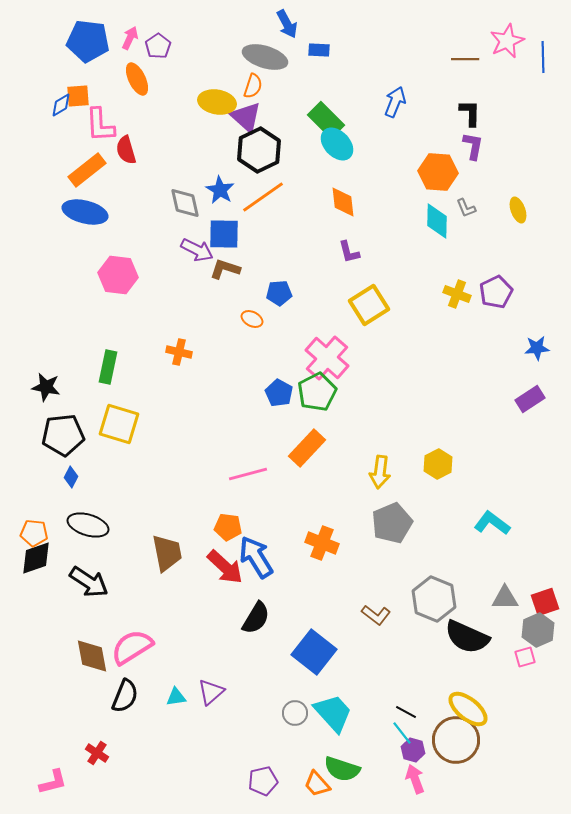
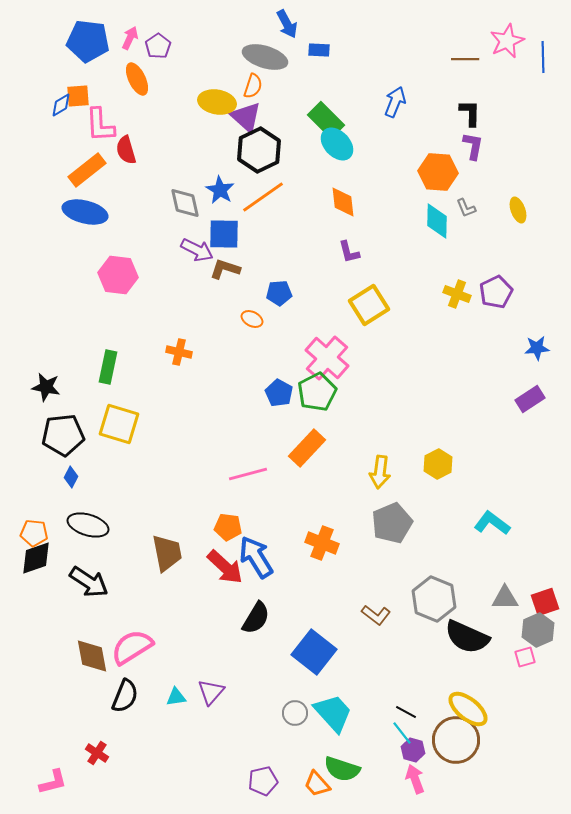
purple triangle at (211, 692): rotated 8 degrees counterclockwise
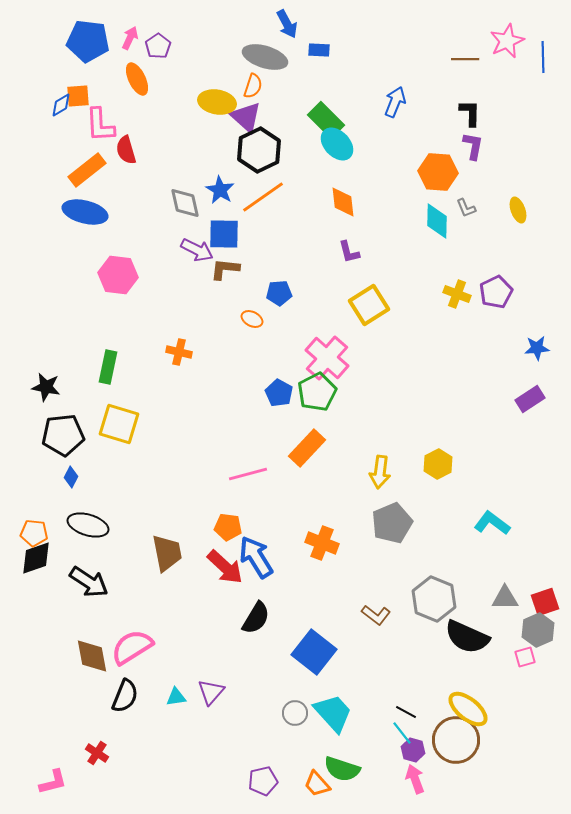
brown L-shape at (225, 269): rotated 12 degrees counterclockwise
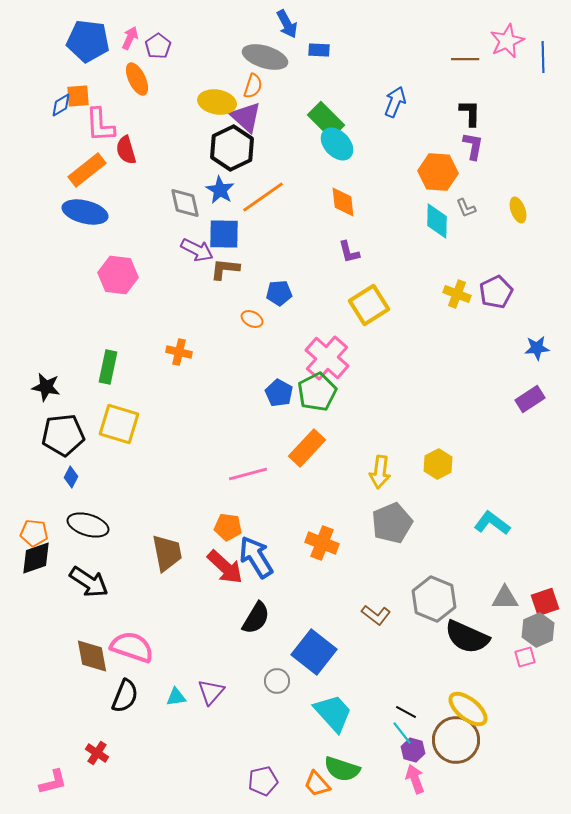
black hexagon at (259, 150): moved 27 px left, 2 px up
pink semicircle at (132, 647): rotated 51 degrees clockwise
gray circle at (295, 713): moved 18 px left, 32 px up
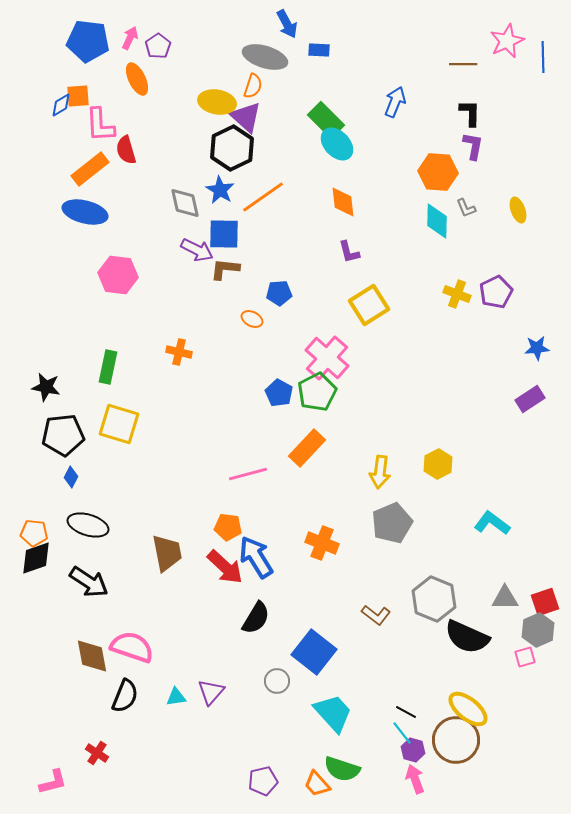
brown line at (465, 59): moved 2 px left, 5 px down
orange rectangle at (87, 170): moved 3 px right, 1 px up
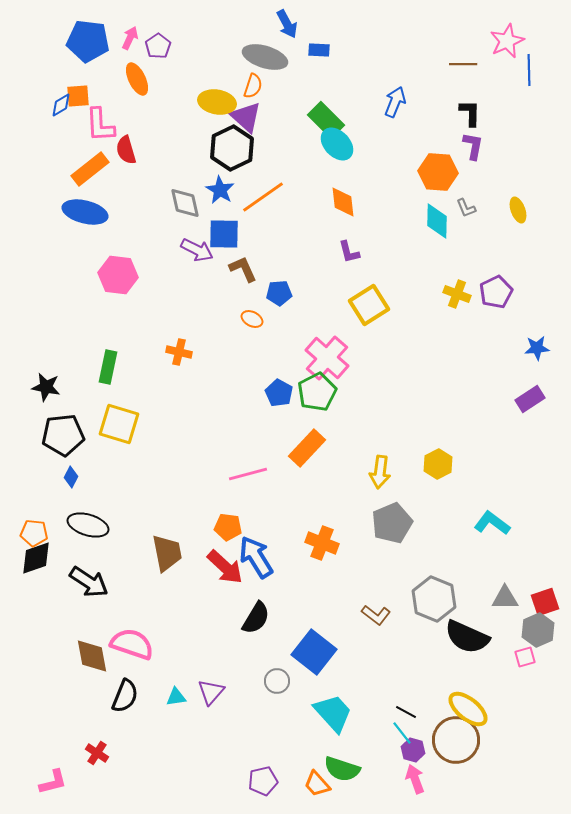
blue line at (543, 57): moved 14 px left, 13 px down
brown L-shape at (225, 269): moved 18 px right; rotated 60 degrees clockwise
pink semicircle at (132, 647): moved 3 px up
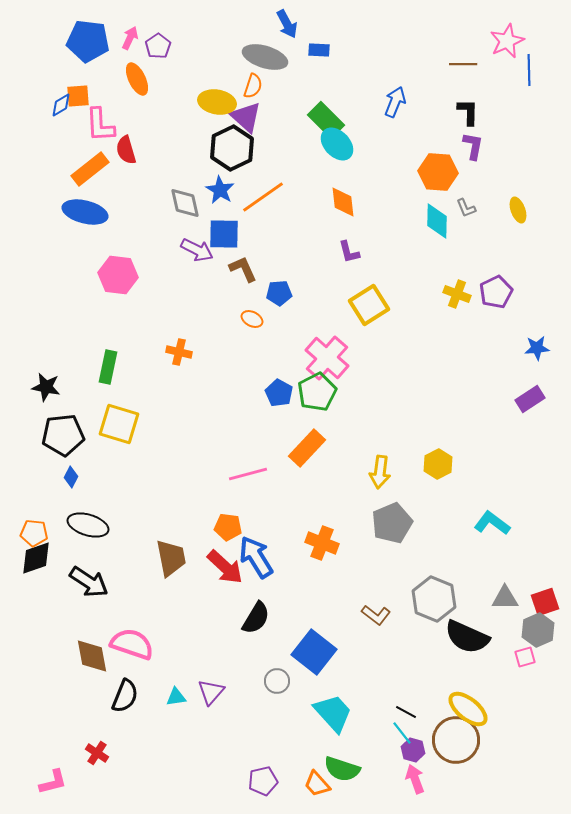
black L-shape at (470, 113): moved 2 px left, 1 px up
brown trapezoid at (167, 553): moved 4 px right, 5 px down
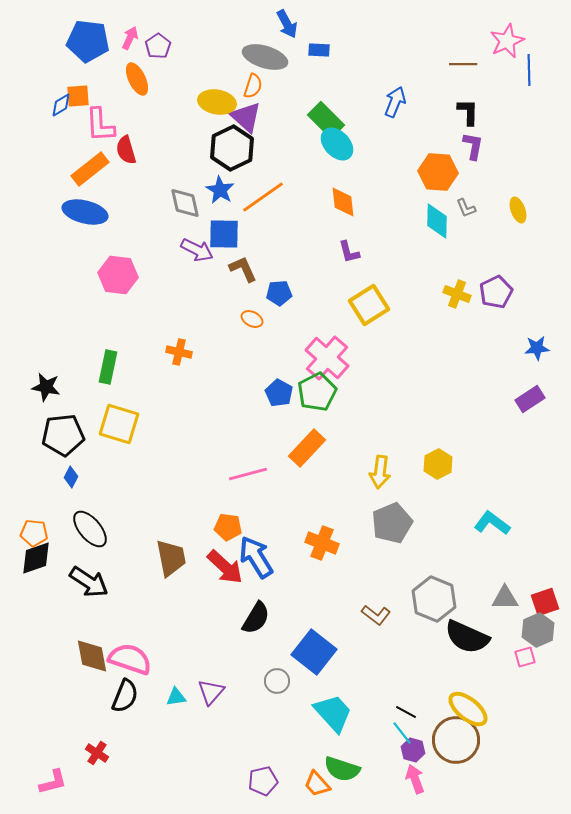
black ellipse at (88, 525): moved 2 px right, 4 px down; rotated 33 degrees clockwise
pink semicircle at (132, 644): moved 2 px left, 15 px down
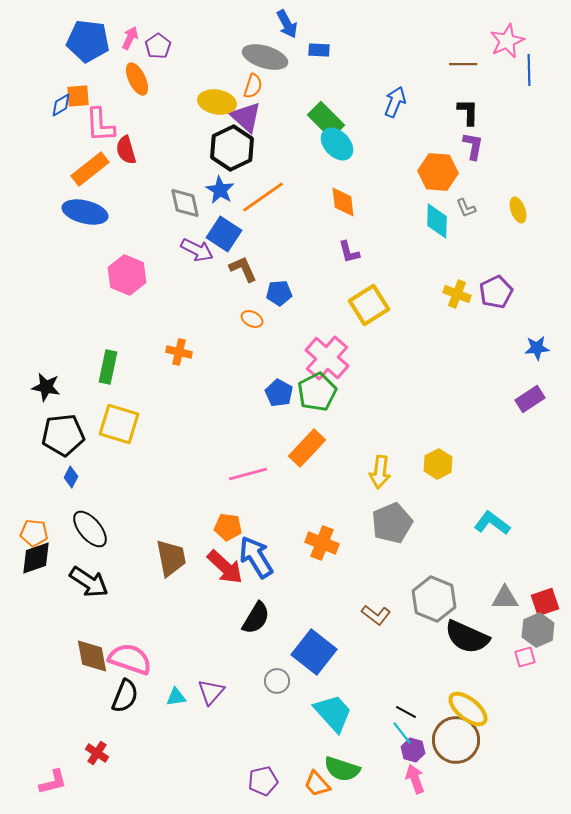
blue square at (224, 234): rotated 32 degrees clockwise
pink hexagon at (118, 275): moved 9 px right; rotated 15 degrees clockwise
